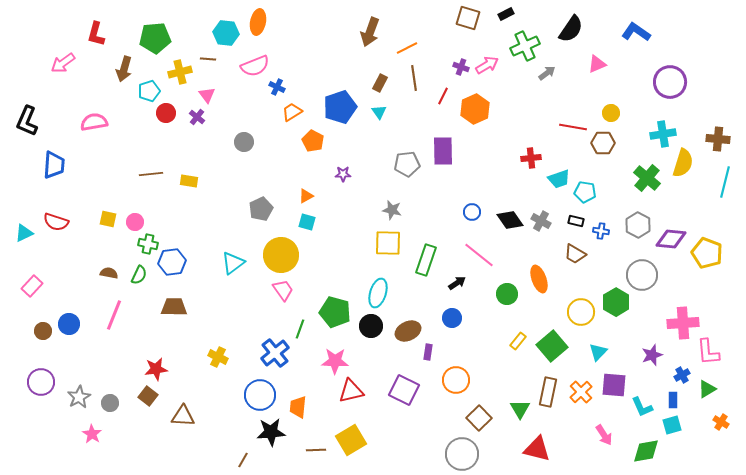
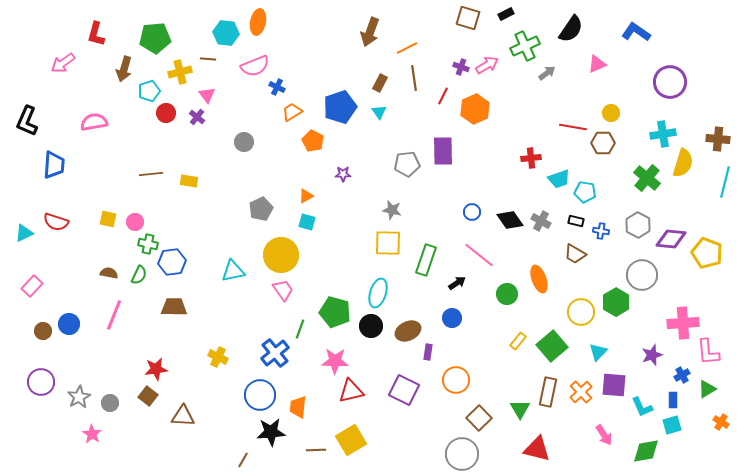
cyan triangle at (233, 263): moved 8 px down; rotated 25 degrees clockwise
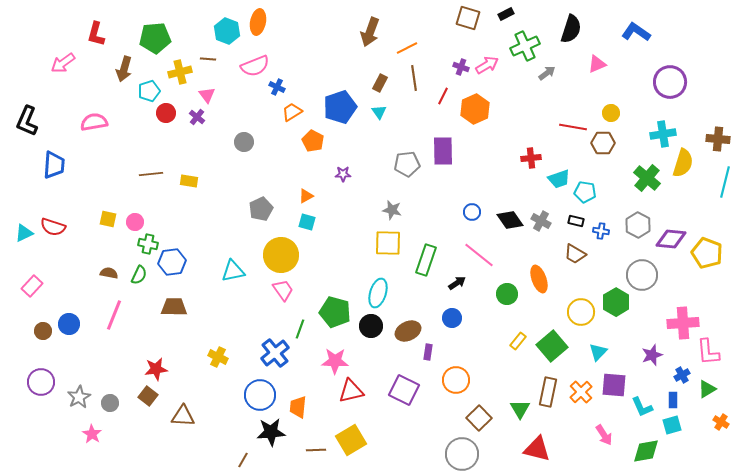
black semicircle at (571, 29): rotated 16 degrees counterclockwise
cyan hexagon at (226, 33): moved 1 px right, 2 px up; rotated 15 degrees clockwise
red semicircle at (56, 222): moved 3 px left, 5 px down
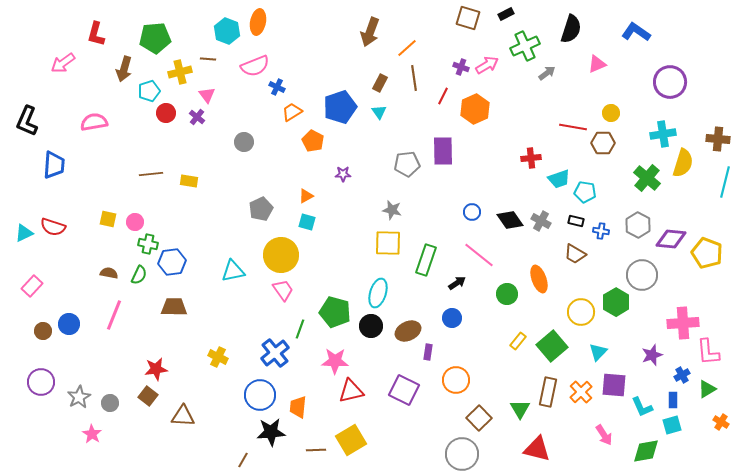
orange line at (407, 48): rotated 15 degrees counterclockwise
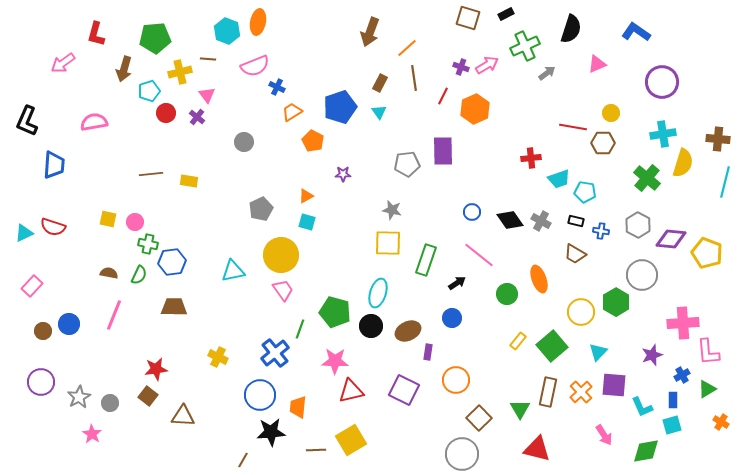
purple circle at (670, 82): moved 8 px left
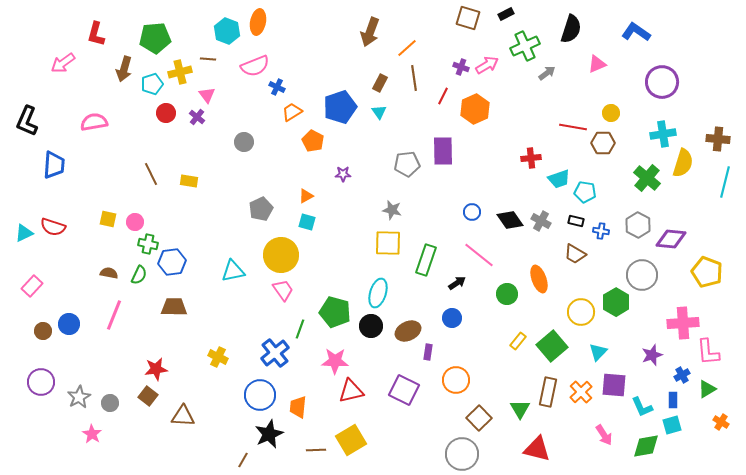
cyan pentagon at (149, 91): moved 3 px right, 7 px up
brown line at (151, 174): rotated 70 degrees clockwise
yellow pentagon at (707, 253): moved 19 px down
black star at (271, 432): moved 2 px left, 2 px down; rotated 20 degrees counterclockwise
green diamond at (646, 451): moved 5 px up
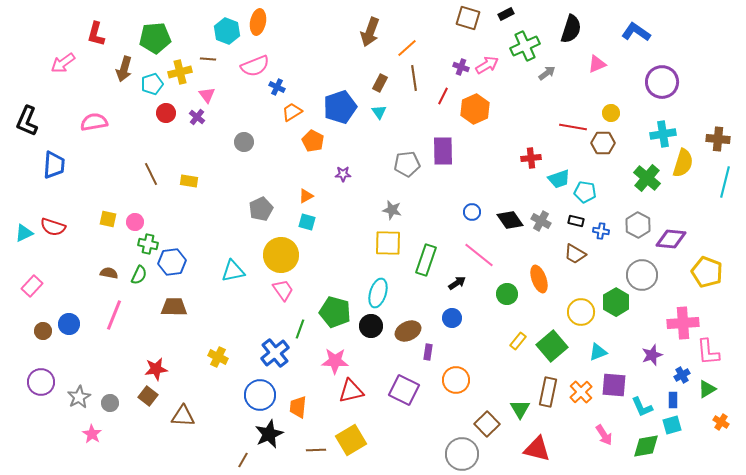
cyan triangle at (598, 352): rotated 24 degrees clockwise
brown square at (479, 418): moved 8 px right, 6 px down
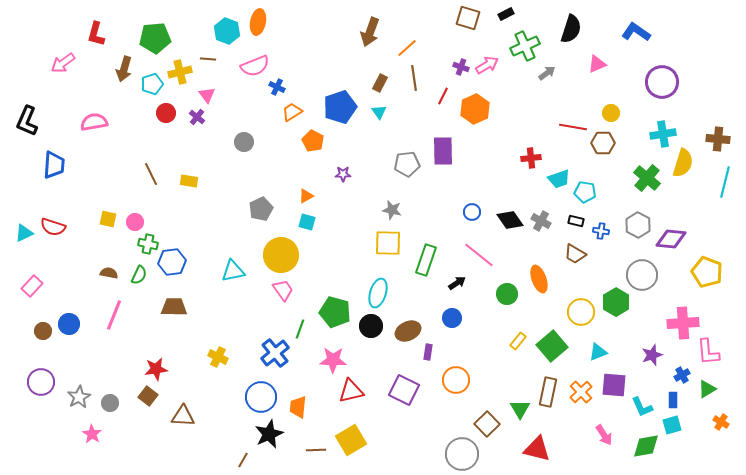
pink star at (335, 361): moved 2 px left, 1 px up
blue circle at (260, 395): moved 1 px right, 2 px down
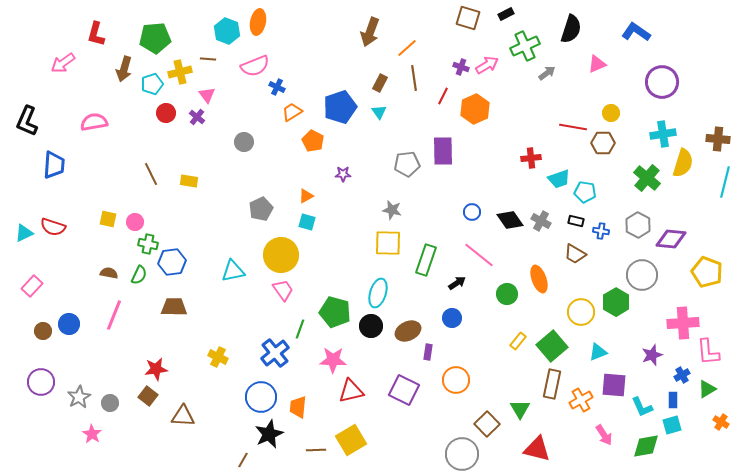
brown rectangle at (548, 392): moved 4 px right, 8 px up
orange cross at (581, 392): moved 8 px down; rotated 15 degrees clockwise
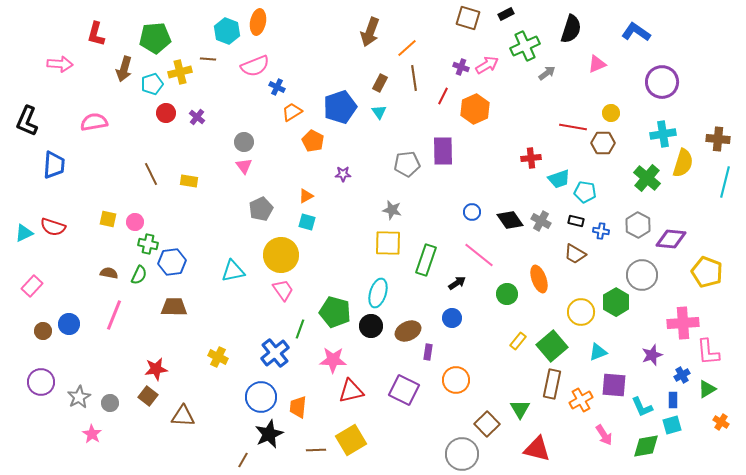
pink arrow at (63, 63): moved 3 px left, 1 px down; rotated 140 degrees counterclockwise
pink triangle at (207, 95): moved 37 px right, 71 px down
